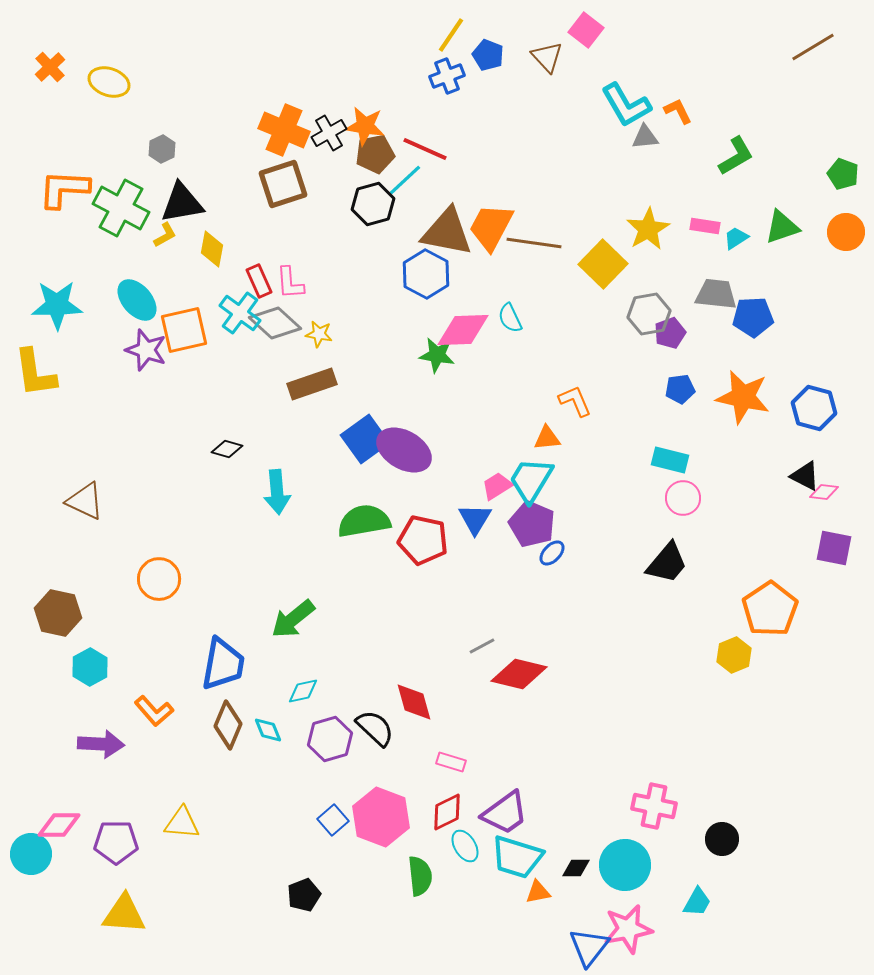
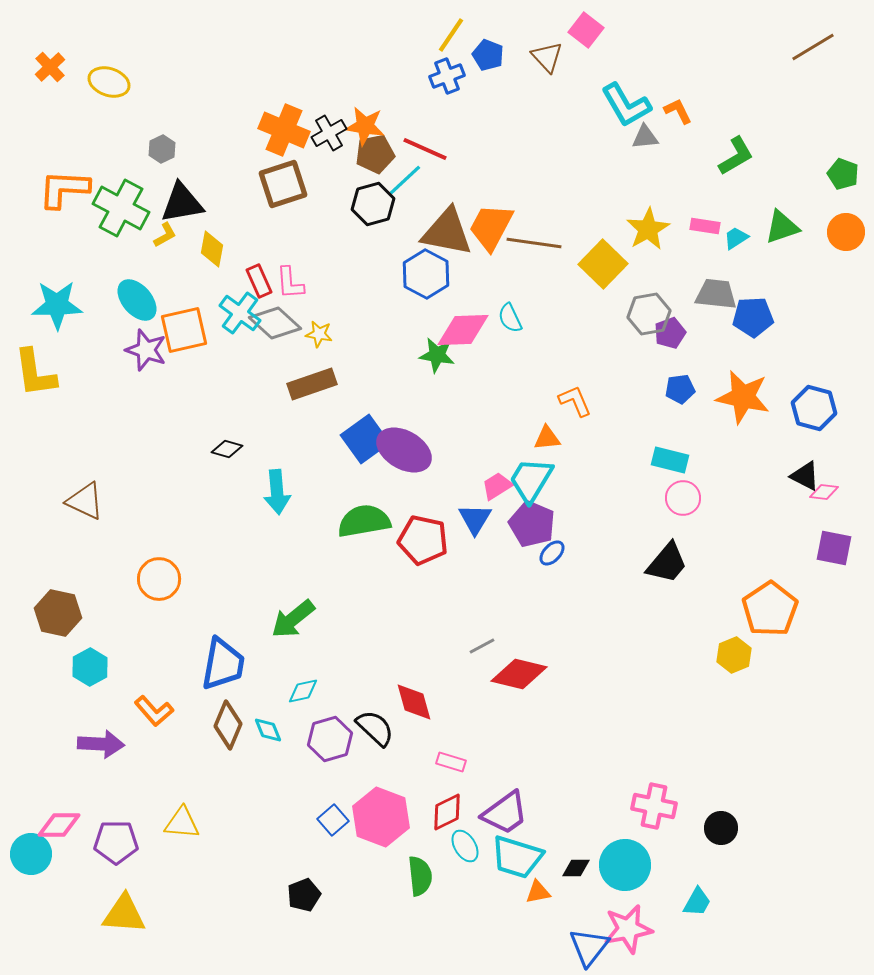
black circle at (722, 839): moved 1 px left, 11 px up
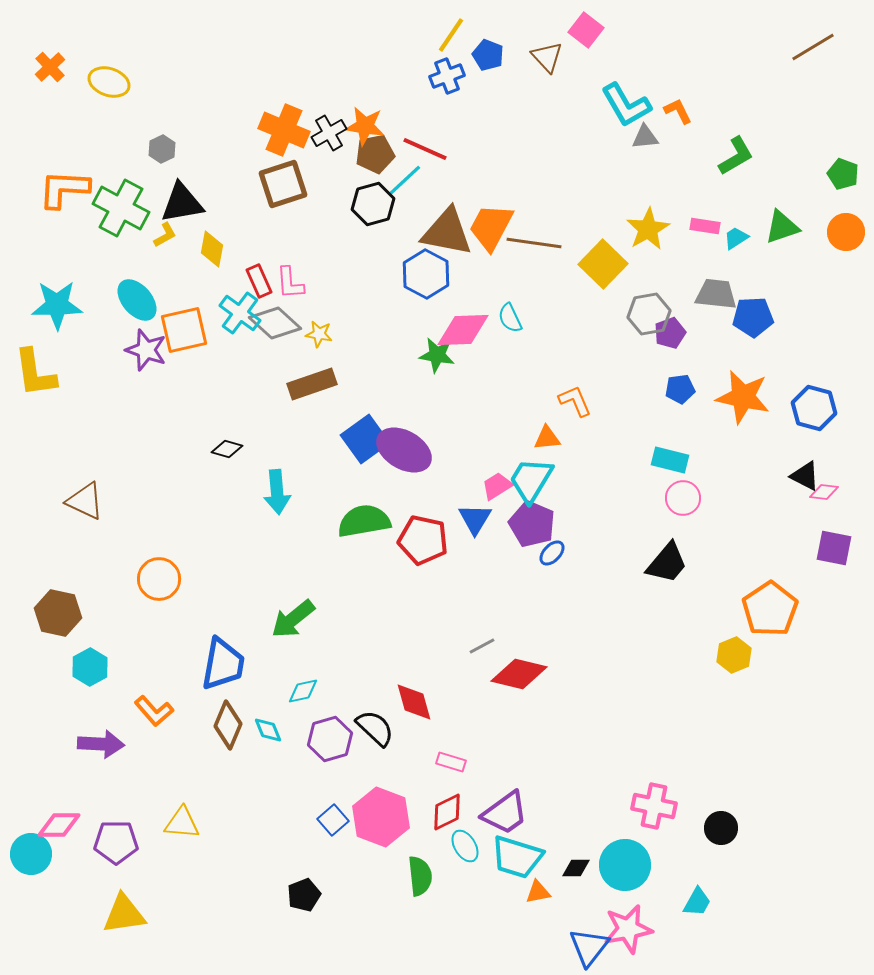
yellow triangle at (124, 914): rotated 12 degrees counterclockwise
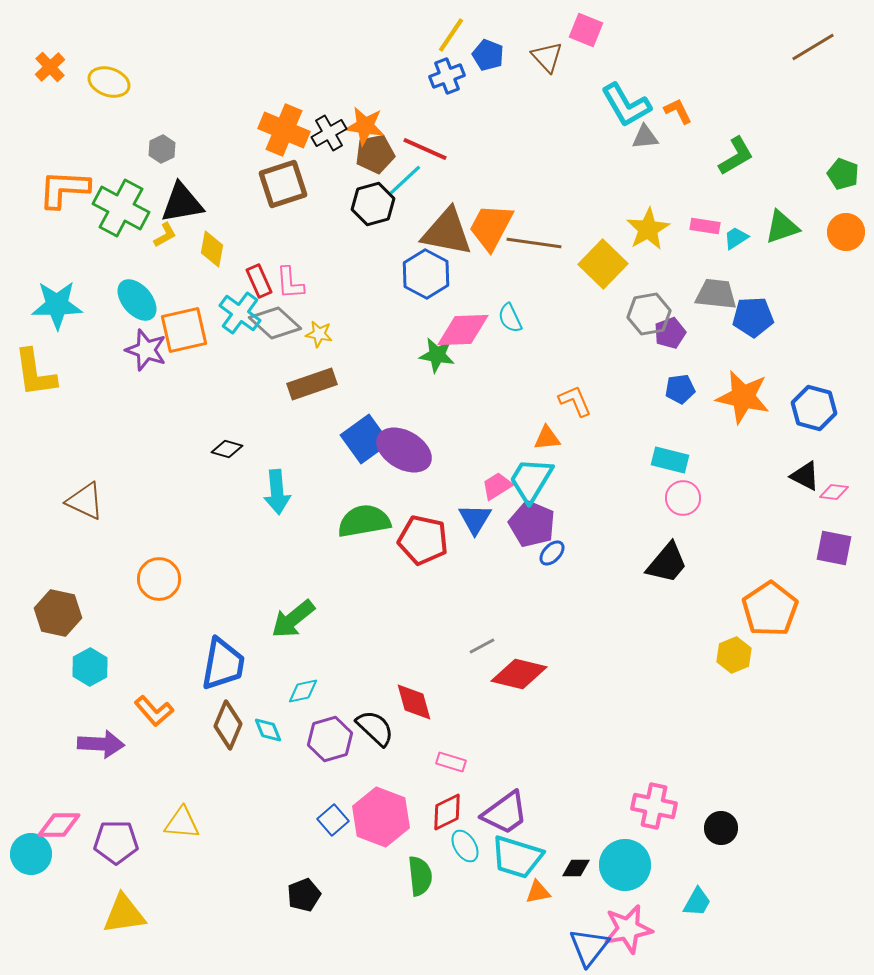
pink square at (586, 30): rotated 16 degrees counterclockwise
pink diamond at (824, 492): moved 10 px right
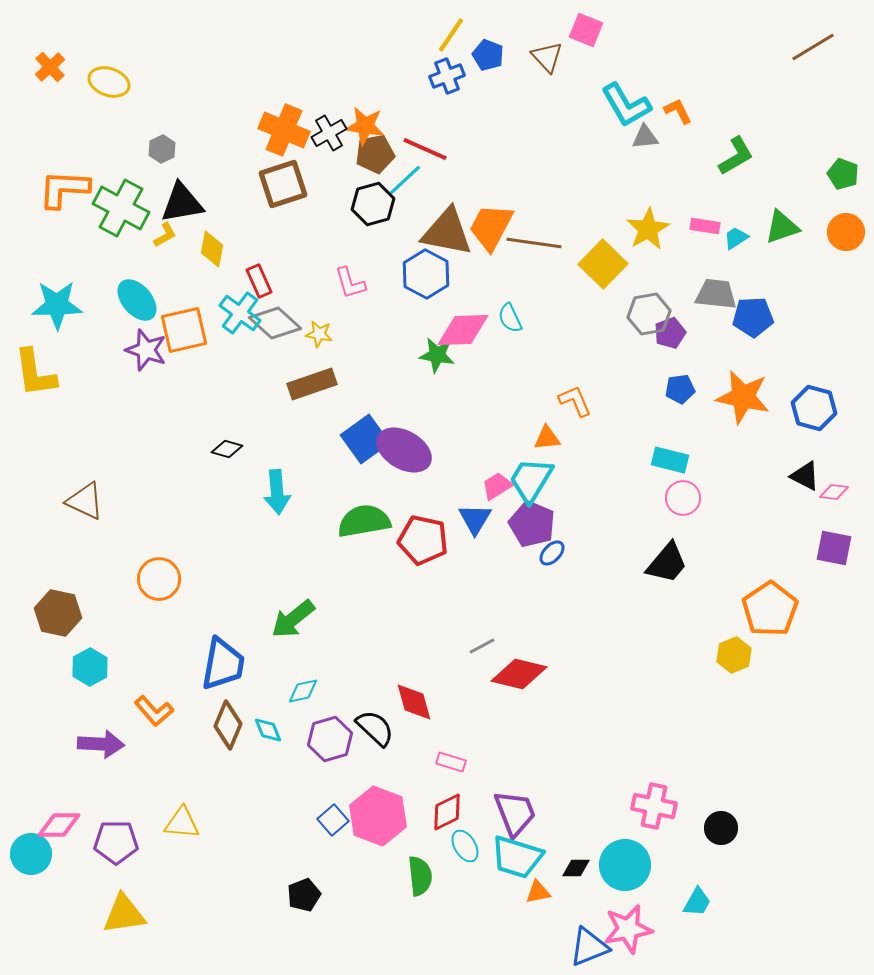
pink L-shape at (290, 283): moved 60 px right; rotated 12 degrees counterclockwise
purple trapezoid at (505, 813): moved 10 px right; rotated 75 degrees counterclockwise
pink hexagon at (381, 817): moved 3 px left, 1 px up
blue triangle at (589, 947): rotated 30 degrees clockwise
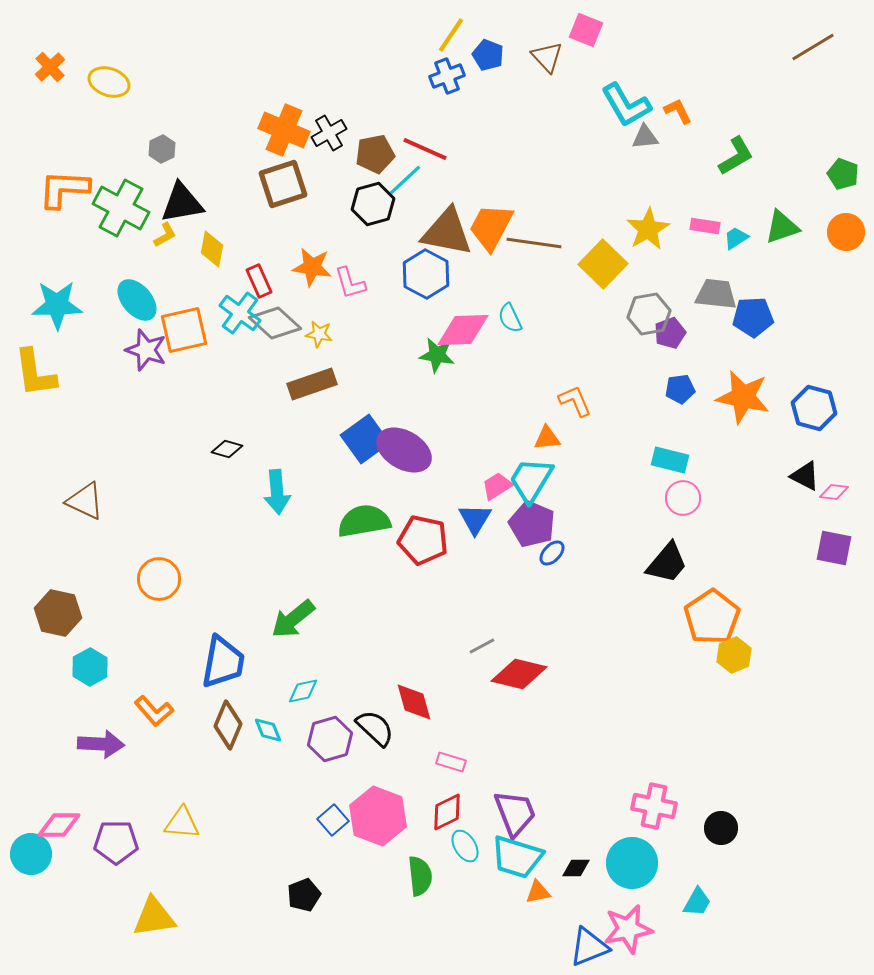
orange star at (365, 126): moved 53 px left, 141 px down
orange pentagon at (770, 609): moved 58 px left, 8 px down
blue trapezoid at (223, 664): moved 2 px up
cyan circle at (625, 865): moved 7 px right, 2 px up
yellow triangle at (124, 914): moved 30 px right, 3 px down
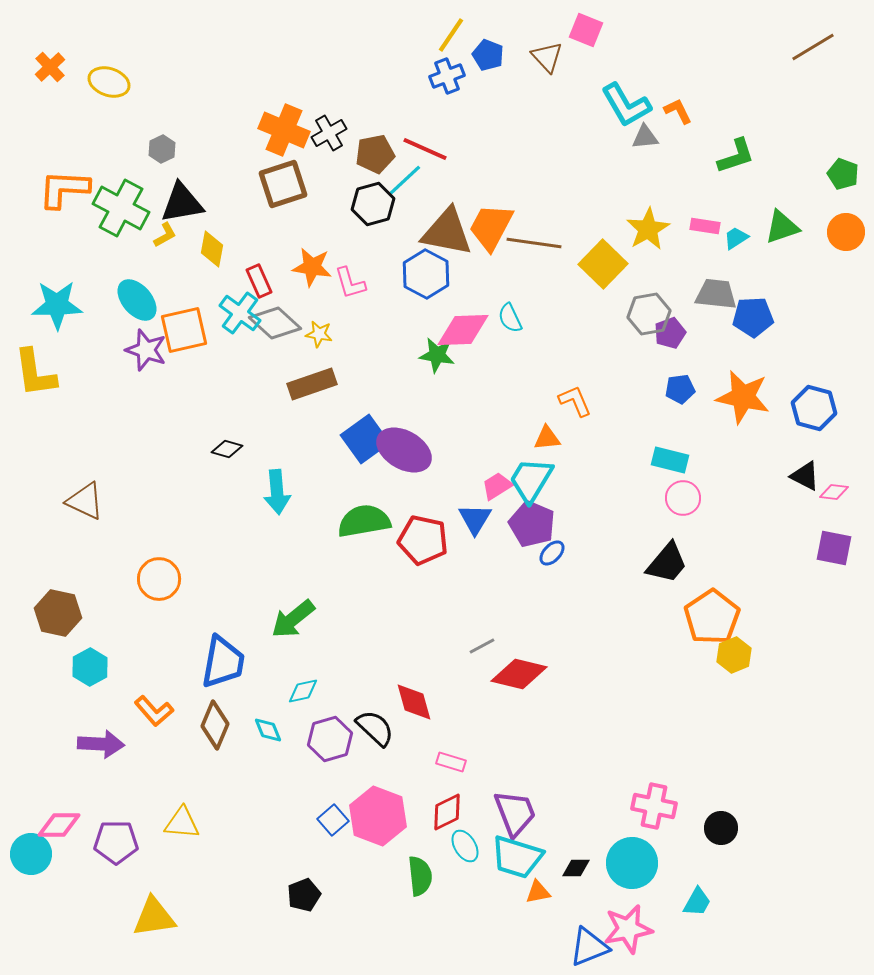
green L-shape at (736, 156): rotated 12 degrees clockwise
brown diamond at (228, 725): moved 13 px left
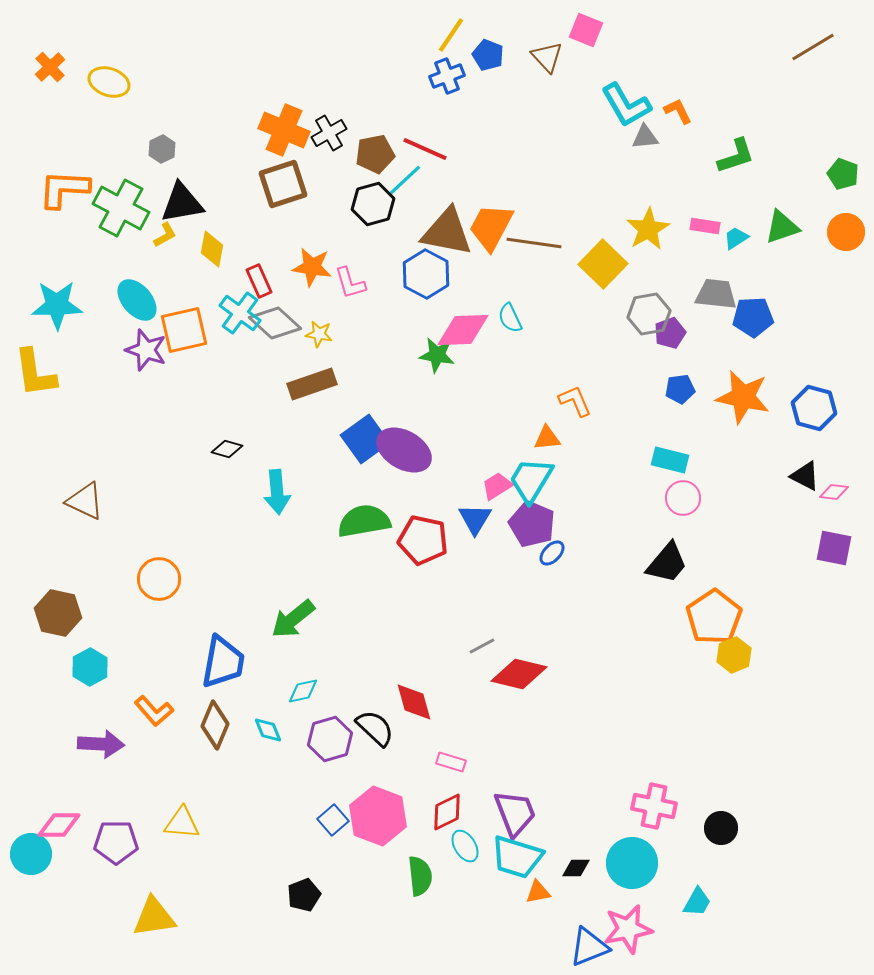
orange pentagon at (712, 617): moved 2 px right
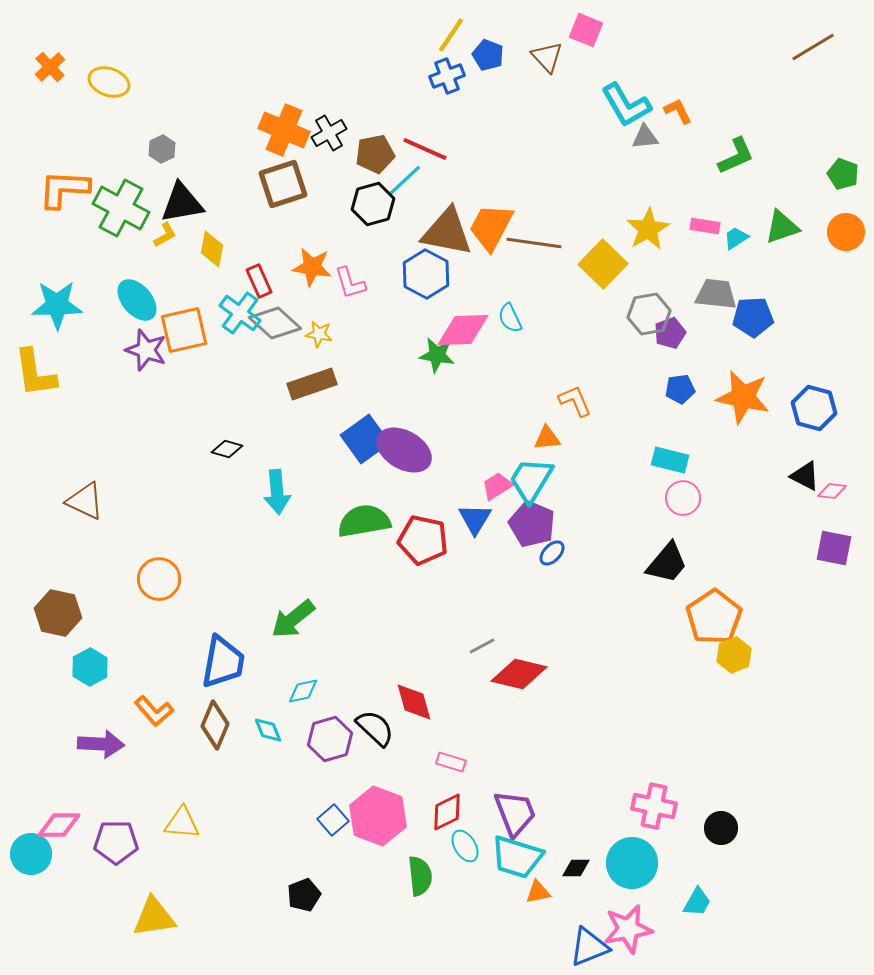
green L-shape at (736, 156): rotated 6 degrees counterclockwise
pink diamond at (834, 492): moved 2 px left, 1 px up
